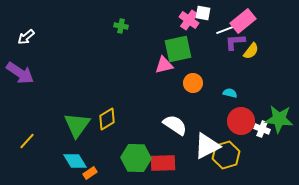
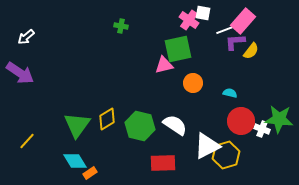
pink rectangle: rotated 10 degrees counterclockwise
green hexagon: moved 4 px right, 32 px up; rotated 12 degrees clockwise
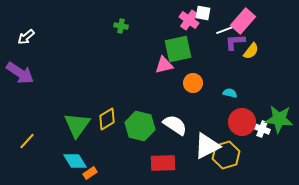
red circle: moved 1 px right, 1 px down
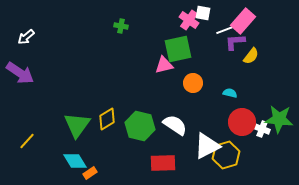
yellow semicircle: moved 5 px down
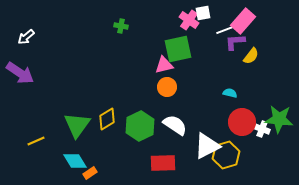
white square: rotated 21 degrees counterclockwise
orange circle: moved 26 px left, 4 px down
green hexagon: rotated 20 degrees clockwise
yellow line: moved 9 px right; rotated 24 degrees clockwise
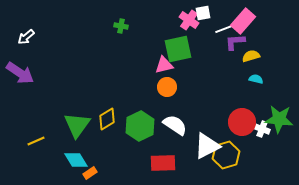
white line: moved 1 px left, 1 px up
yellow semicircle: rotated 144 degrees counterclockwise
cyan semicircle: moved 26 px right, 14 px up
cyan diamond: moved 1 px right, 1 px up
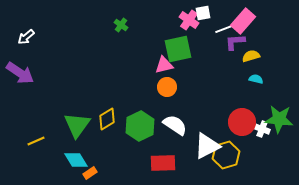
green cross: moved 1 px up; rotated 24 degrees clockwise
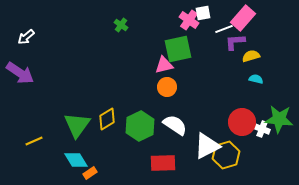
pink rectangle: moved 3 px up
yellow line: moved 2 px left
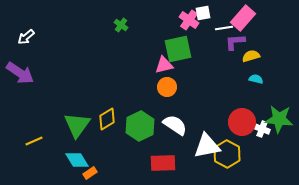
white line: moved 1 px up; rotated 12 degrees clockwise
white triangle: rotated 16 degrees clockwise
yellow hexagon: moved 1 px right, 1 px up; rotated 16 degrees counterclockwise
cyan diamond: moved 1 px right
